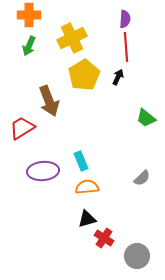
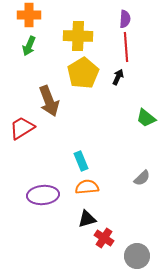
yellow cross: moved 6 px right, 2 px up; rotated 28 degrees clockwise
yellow pentagon: moved 1 px left, 2 px up
purple ellipse: moved 24 px down
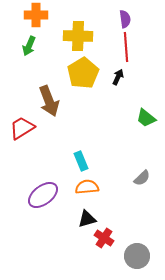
orange cross: moved 7 px right
purple semicircle: rotated 12 degrees counterclockwise
purple ellipse: rotated 32 degrees counterclockwise
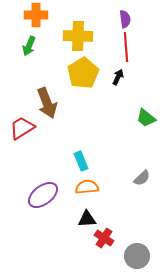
brown arrow: moved 2 px left, 2 px down
black triangle: rotated 12 degrees clockwise
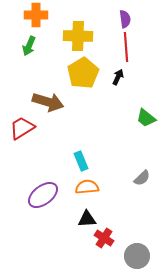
brown arrow: moved 1 px right, 1 px up; rotated 52 degrees counterclockwise
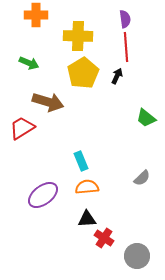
green arrow: moved 17 px down; rotated 90 degrees counterclockwise
black arrow: moved 1 px left, 1 px up
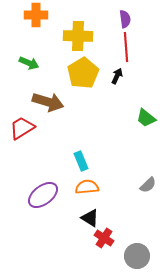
gray semicircle: moved 6 px right, 7 px down
black triangle: moved 3 px right, 1 px up; rotated 36 degrees clockwise
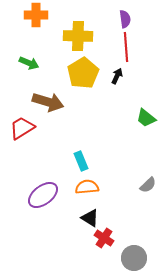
gray circle: moved 3 px left, 2 px down
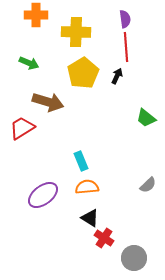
yellow cross: moved 2 px left, 4 px up
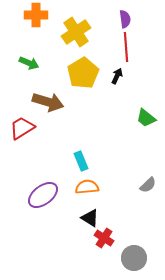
yellow cross: rotated 36 degrees counterclockwise
